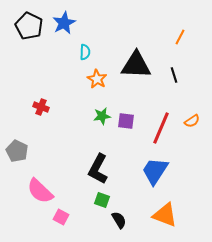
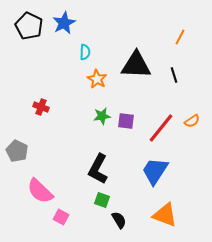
red line: rotated 16 degrees clockwise
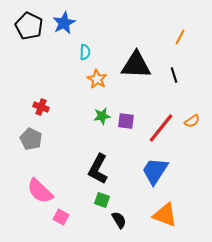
gray pentagon: moved 14 px right, 12 px up
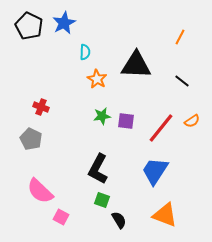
black line: moved 8 px right, 6 px down; rotated 35 degrees counterclockwise
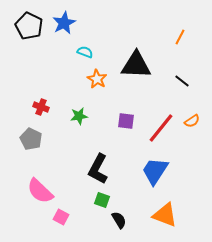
cyan semicircle: rotated 70 degrees counterclockwise
green star: moved 23 px left
